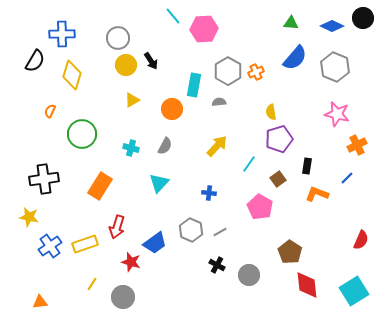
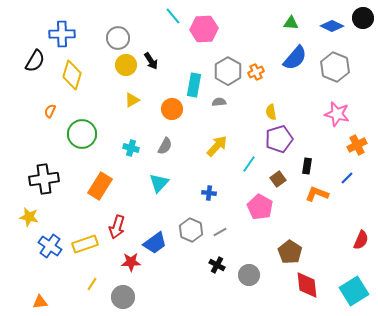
blue cross at (50, 246): rotated 20 degrees counterclockwise
red star at (131, 262): rotated 18 degrees counterclockwise
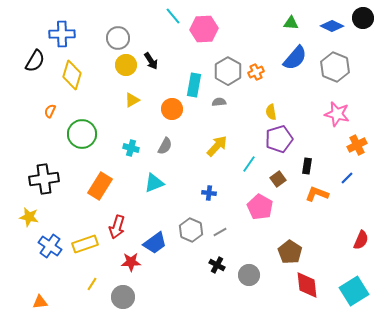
cyan triangle at (159, 183): moved 5 px left; rotated 25 degrees clockwise
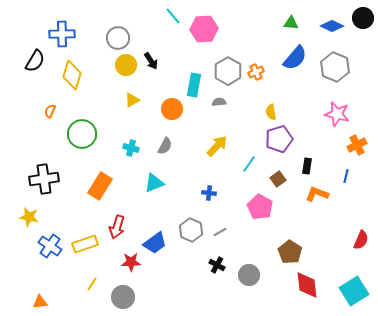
blue line at (347, 178): moved 1 px left, 2 px up; rotated 32 degrees counterclockwise
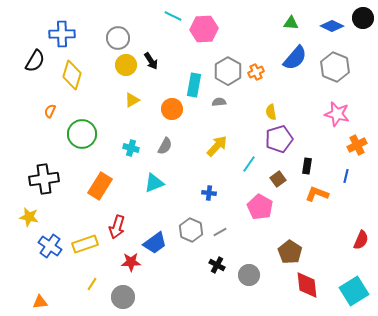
cyan line at (173, 16): rotated 24 degrees counterclockwise
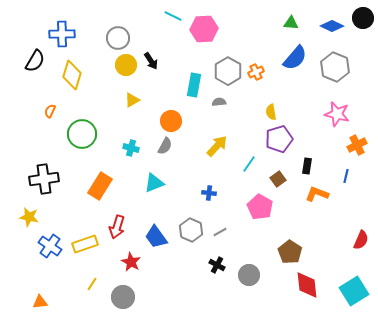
orange circle at (172, 109): moved 1 px left, 12 px down
blue trapezoid at (155, 243): moved 1 px right, 6 px up; rotated 90 degrees clockwise
red star at (131, 262): rotated 30 degrees clockwise
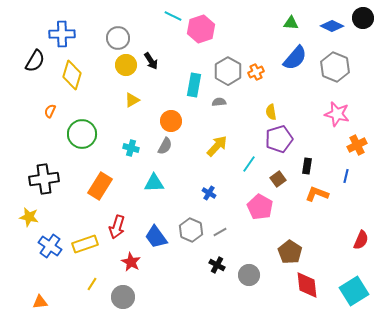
pink hexagon at (204, 29): moved 3 px left; rotated 16 degrees counterclockwise
cyan triangle at (154, 183): rotated 20 degrees clockwise
blue cross at (209, 193): rotated 24 degrees clockwise
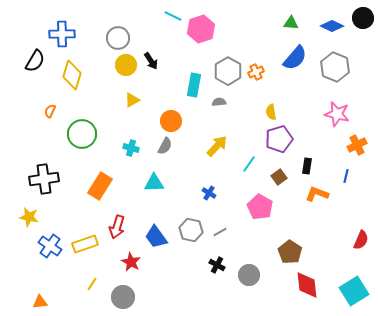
brown square at (278, 179): moved 1 px right, 2 px up
gray hexagon at (191, 230): rotated 10 degrees counterclockwise
